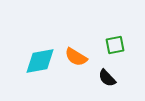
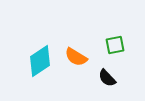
cyan diamond: rotated 24 degrees counterclockwise
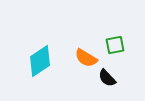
orange semicircle: moved 10 px right, 1 px down
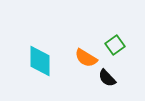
green square: rotated 24 degrees counterclockwise
cyan diamond: rotated 56 degrees counterclockwise
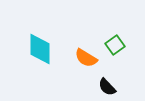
cyan diamond: moved 12 px up
black semicircle: moved 9 px down
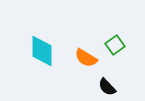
cyan diamond: moved 2 px right, 2 px down
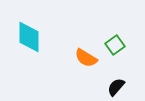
cyan diamond: moved 13 px left, 14 px up
black semicircle: moved 9 px right; rotated 84 degrees clockwise
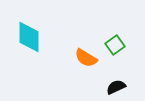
black semicircle: rotated 24 degrees clockwise
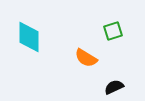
green square: moved 2 px left, 14 px up; rotated 18 degrees clockwise
black semicircle: moved 2 px left
